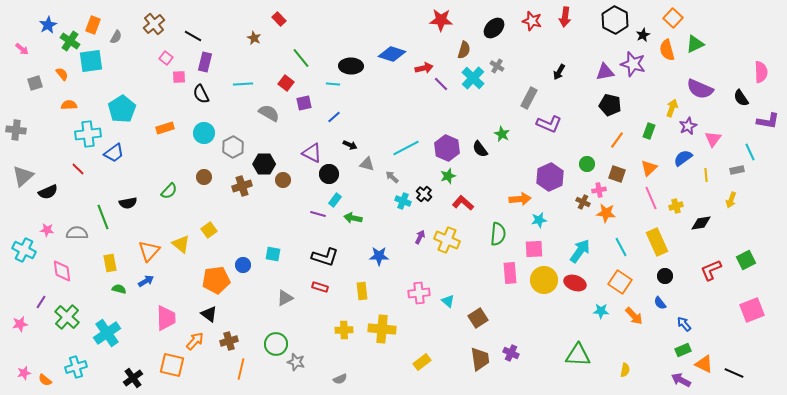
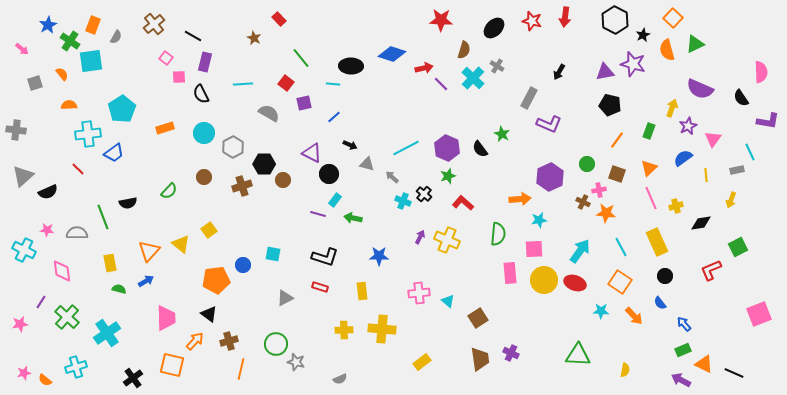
green square at (746, 260): moved 8 px left, 13 px up
pink square at (752, 310): moved 7 px right, 4 px down
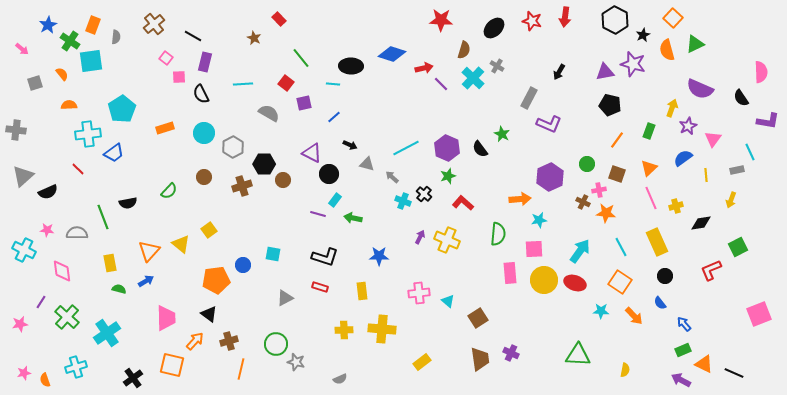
gray semicircle at (116, 37): rotated 24 degrees counterclockwise
orange semicircle at (45, 380): rotated 32 degrees clockwise
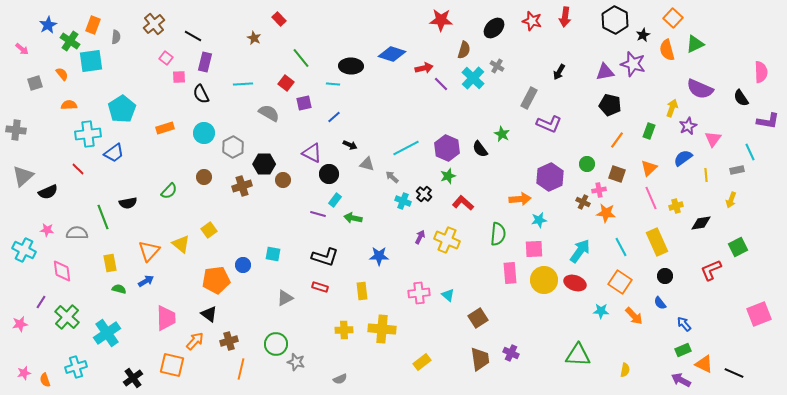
cyan triangle at (448, 301): moved 6 px up
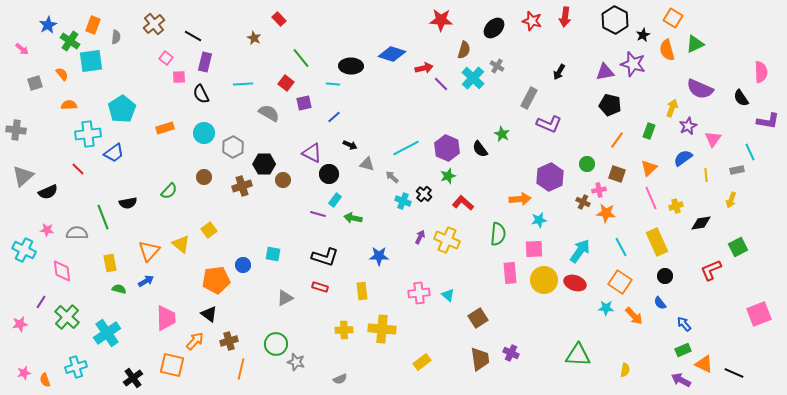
orange square at (673, 18): rotated 12 degrees counterclockwise
cyan star at (601, 311): moved 5 px right, 3 px up
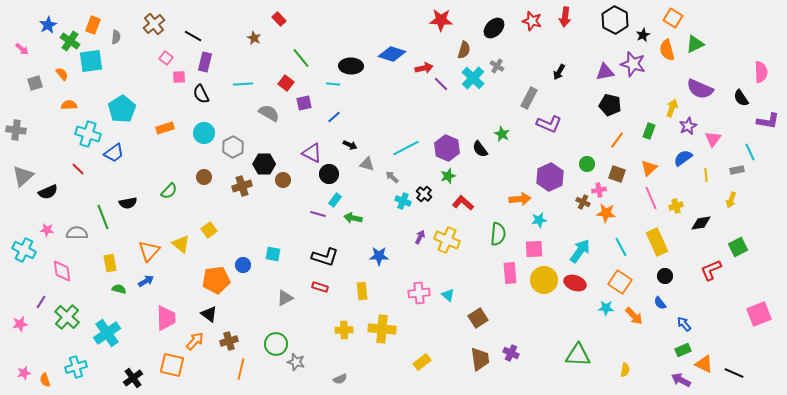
cyan cross at (88, 134): rotated 25 degrees clockwise
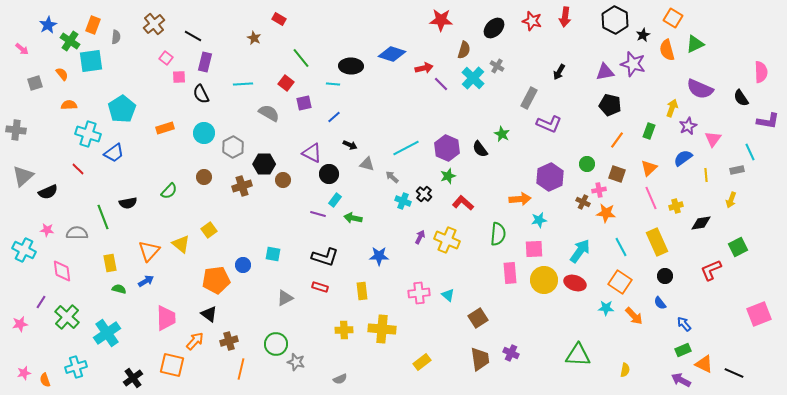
red rectangle at (279, 19): rotated 16 degrees counterclockwise
